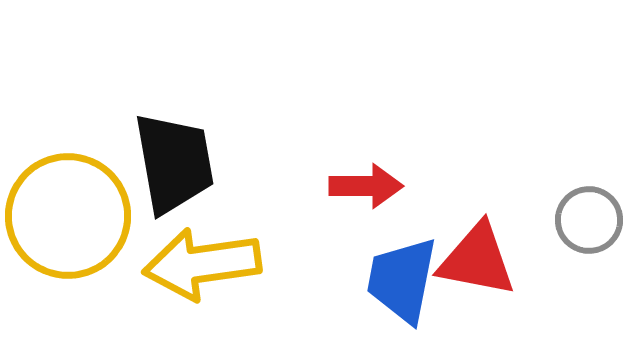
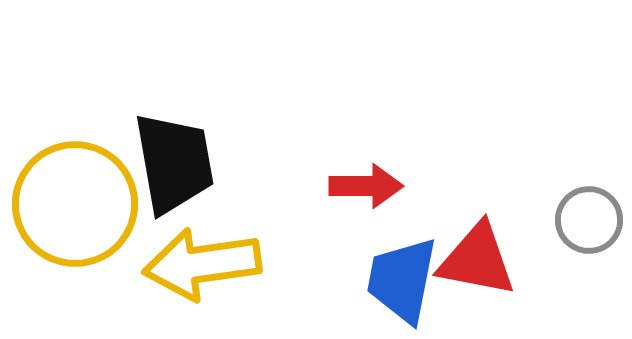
yellow circle: moved 7 px right, 12 px up
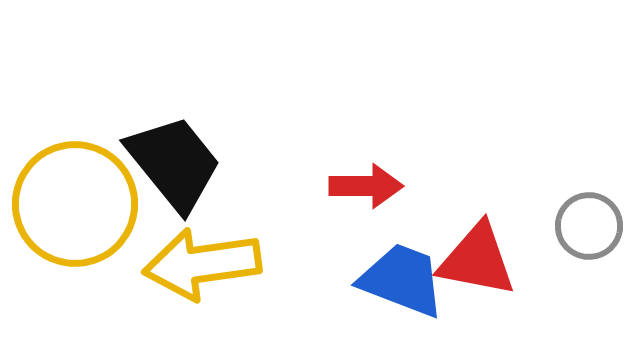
black trapezoid: rotated 29 degrees counterclockwise
gray circle: moved 6 px down
blue trapezoid: rotated 100 degrees clockwise
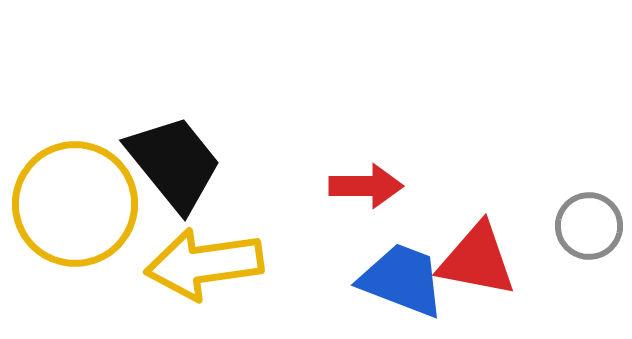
yellow arrow: moved 2 px right
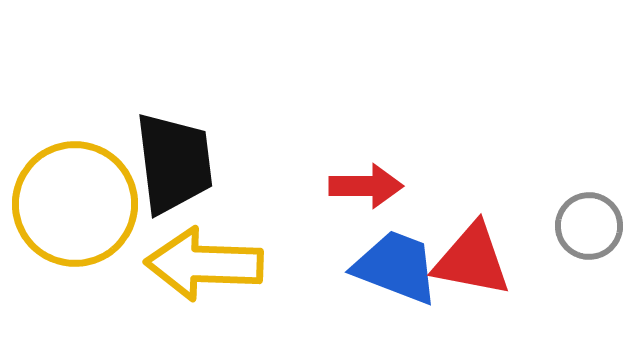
black trapezoid: rotated 32 degrees clockwise
red triangle: moved 5 px left
yellow arrow: rotated 10 degrees clockwise
blue trapezoid: moved 6 px left, 13 px up
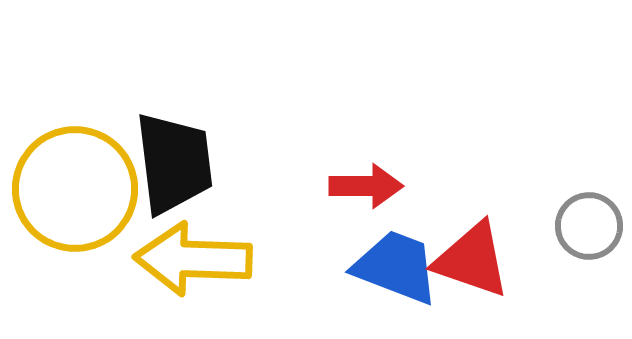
yellow circle: moved 15 px up
red triangle: rotated 8 degrees clockwise
yellow arrow: moved 11 px left, 5 px up
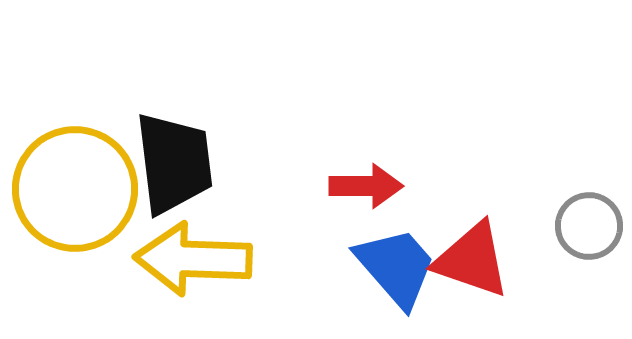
blue trapezoid: rotated 28 degrees clockwise
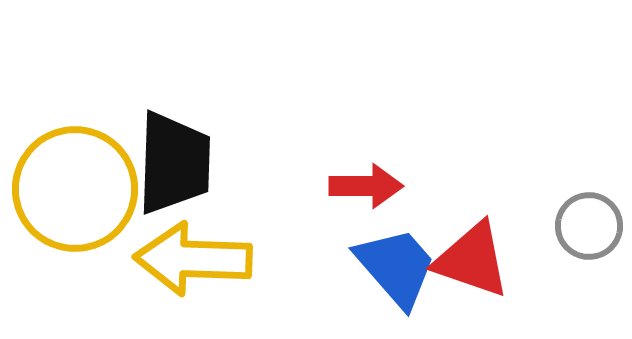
black trapezoid: rotated 9 degrees clockwise
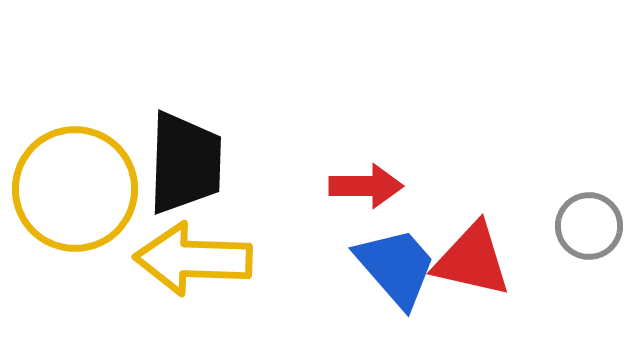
black trapezoid: moved 11 px right
red triangle: rotated 6 degrees counterclockwise
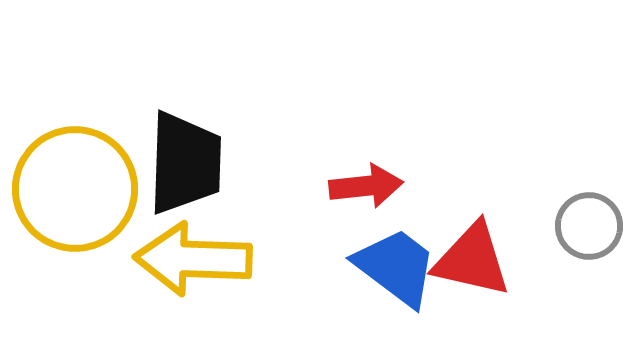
red arrow: rotated 6 degrees counterclockwise
blue trapezoid: rotated 12 degrees counterclockwise
